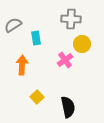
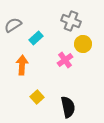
gray cross: moved 2 px down; rotated 18 degrees clockwise
cyan rectangle: rotated 56 degrees clockwise
yellow circle: moved 1 px right
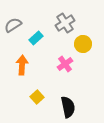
gray cross: moved 6 px left, 2 px down; rotated 36 degrees clockwise
pink cross: moved 4 px down
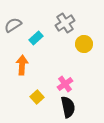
yellow circle: moved 1 px right
pink cross: moved 20 px down
